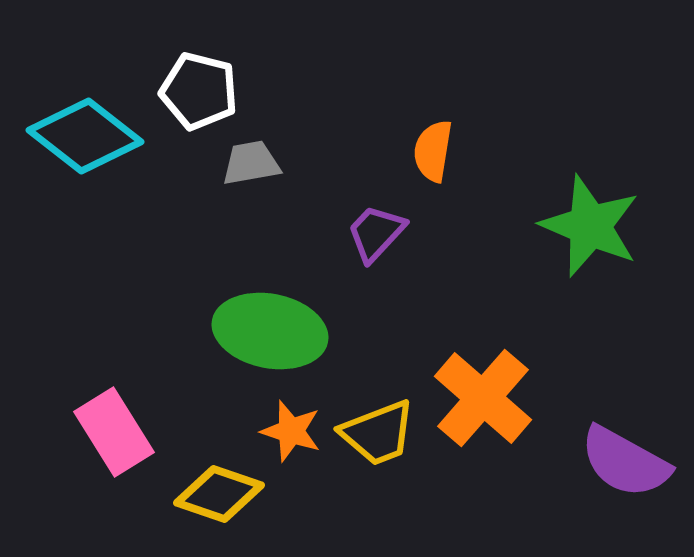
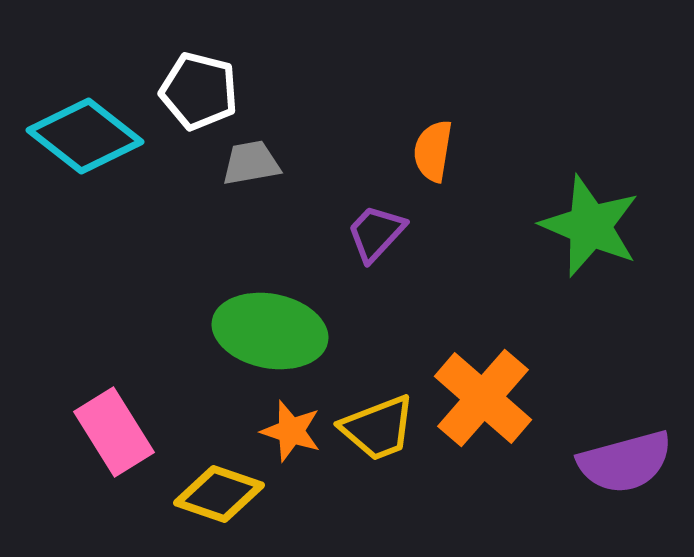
yellow trapezoid: moved 5 px up
purple semicircle: rotated 44 degrees counterclockwise
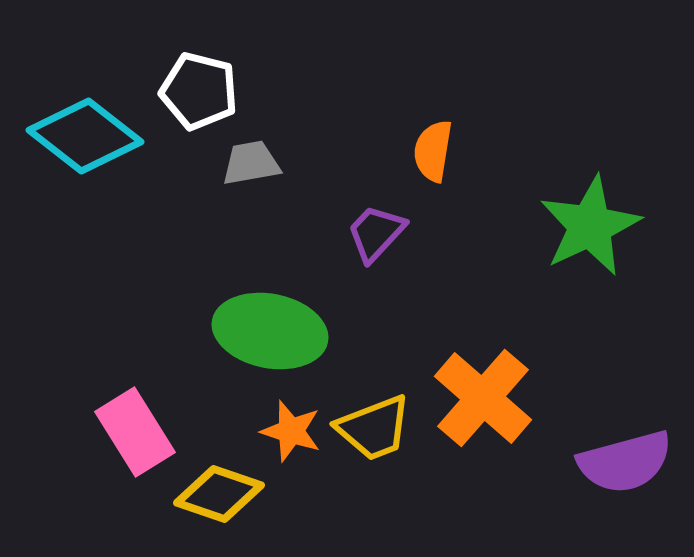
green star: rotated 24 degrees clockwise
yellow trapezoid: moved 4 px left
pink rectangle: moved 21 px right
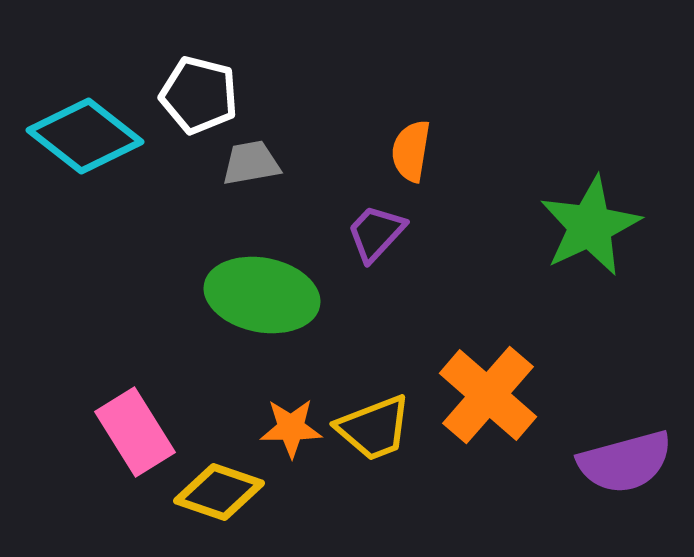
white pentagon: moved 4 px down
orange semicircle: moved 22 px left
green ellipse: moved 8 px left, 36 px up
orange cross: moved 5 px right, 3 px up
orange star: moved 3 px up; rotated 18 degrees counterclockwise
yellow diamond: moved 2 px up
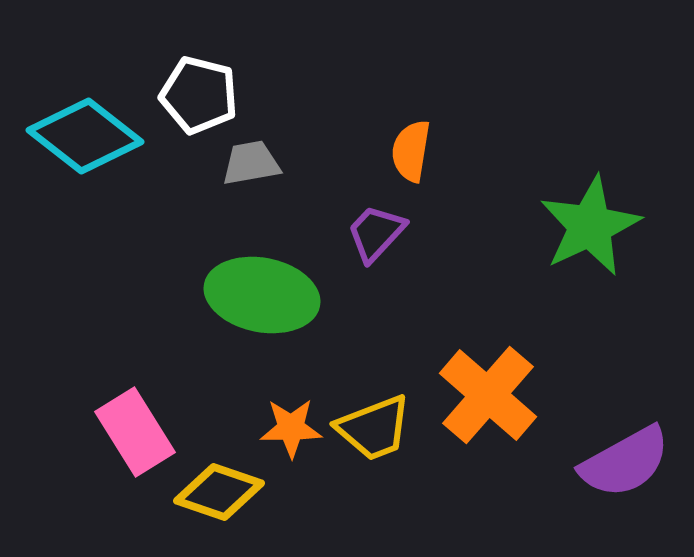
purple semicircle: rotated 14 degrees counterclockwise
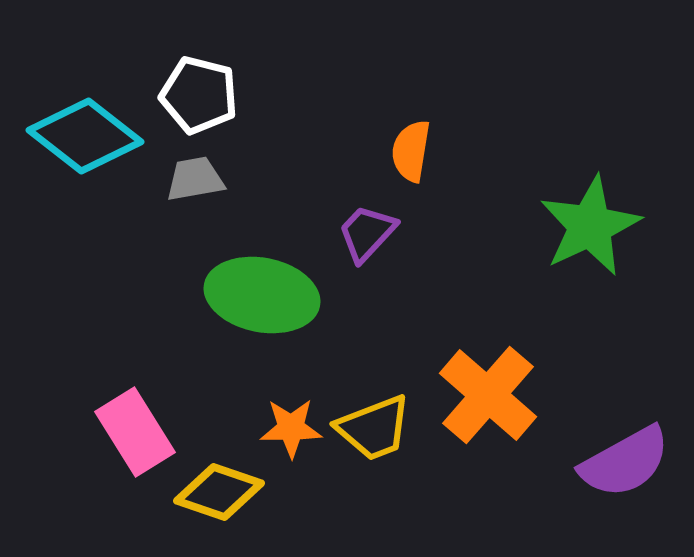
gray trapezoid: moved 56 px left, 16 px down
purple trapezoid: moved 9 px left
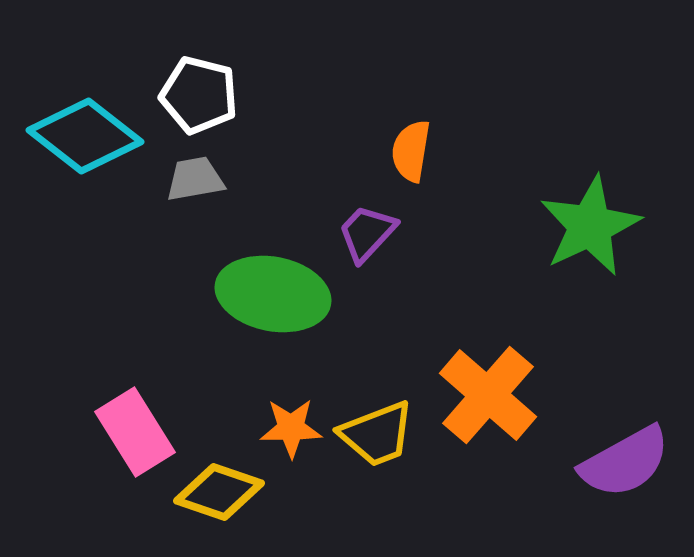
green ellipse: moved 11 px right, 1 px up
yellow trapezoid: moved 3 px right, 6 px down
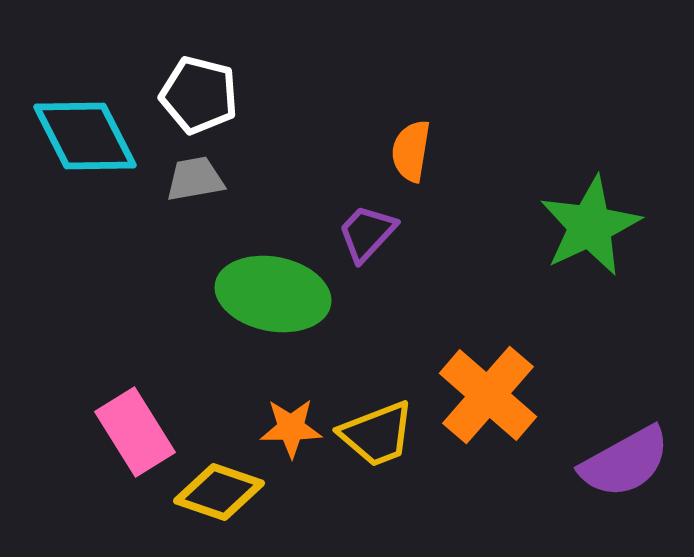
cyan diamond: rotated 25 degrees clockwise
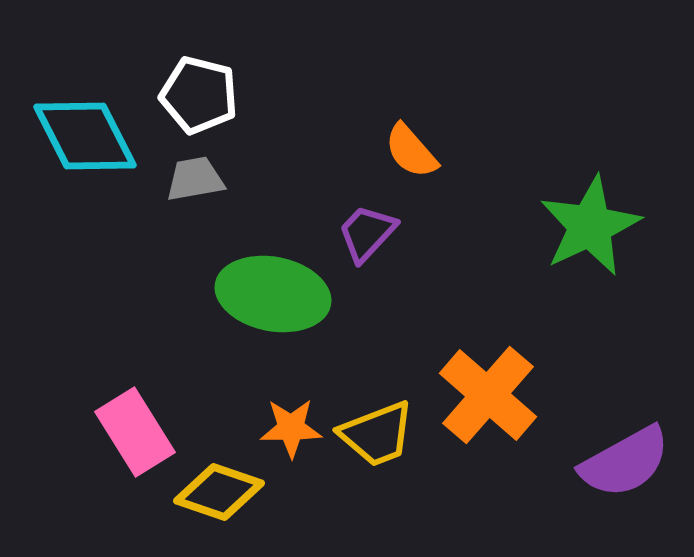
orange semicircle: rotated 50 degrees counterclockwise
